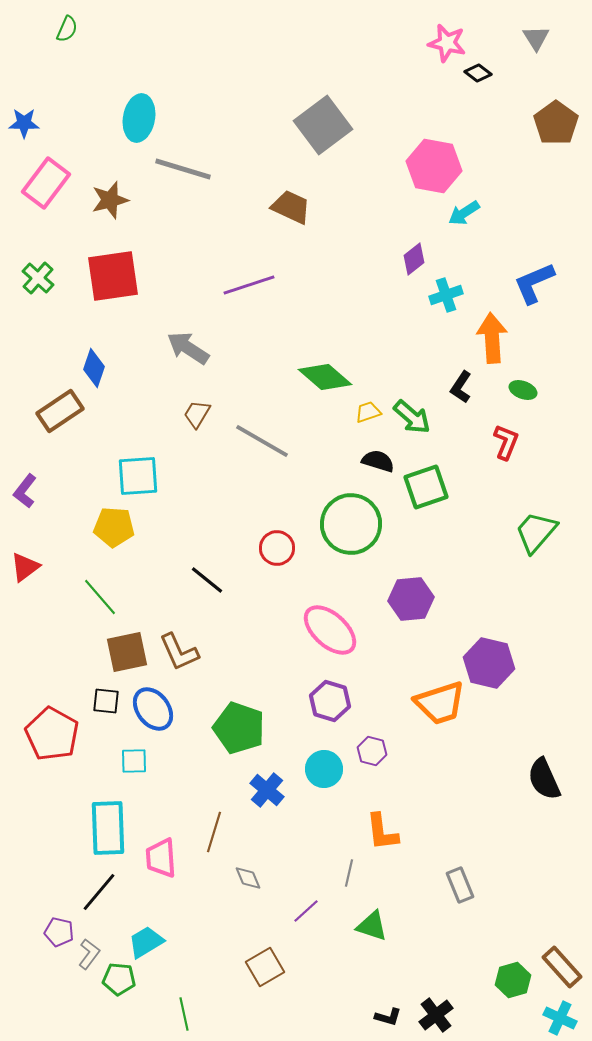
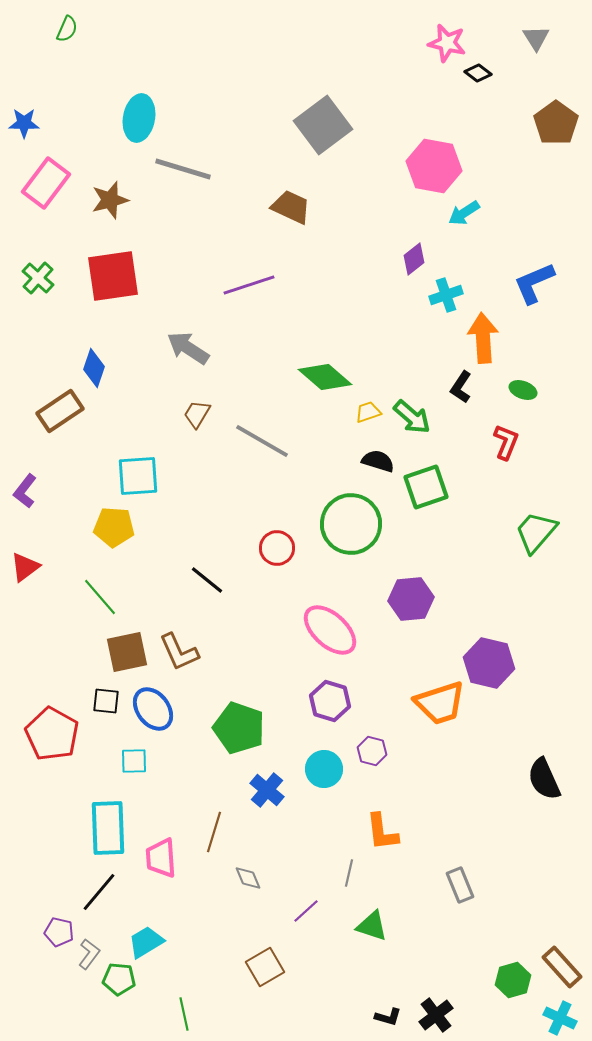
orange arrow at (492, 338): moved 9 px left
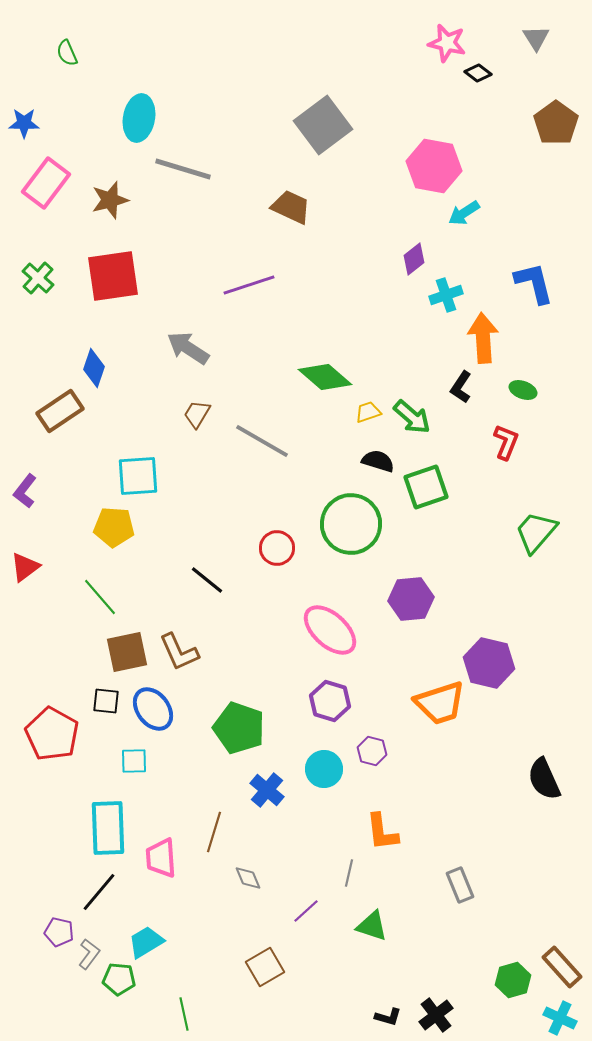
green semicircle at (67, 29): moved 24 px down; rotated 132 degrees clockwise
blue L-shape at (534, 283): rotated 99 degrees clockwise
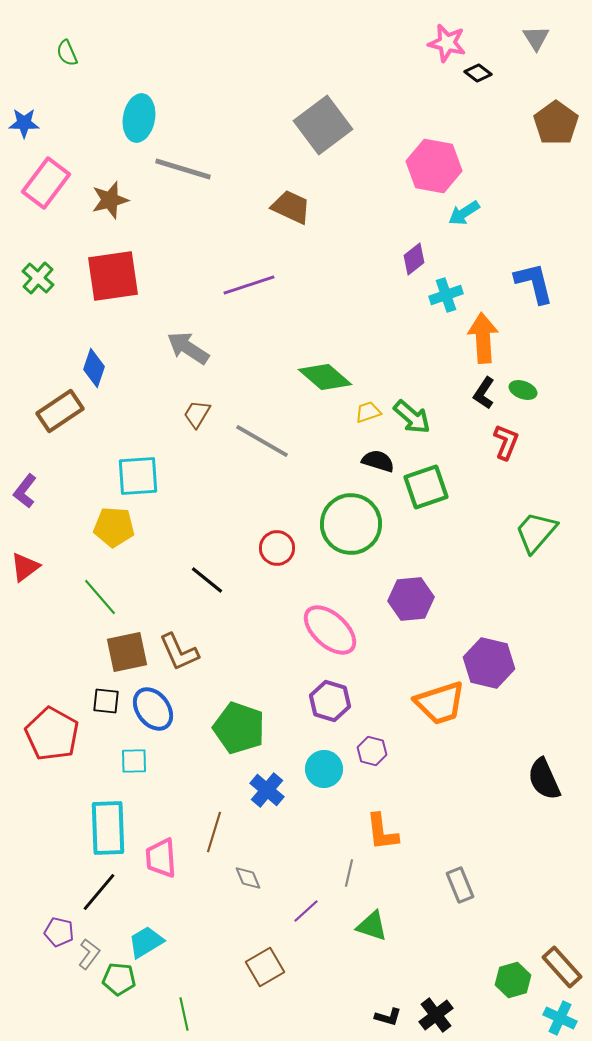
black L-shape at (461, 387): moved 23 px right, 6 px down
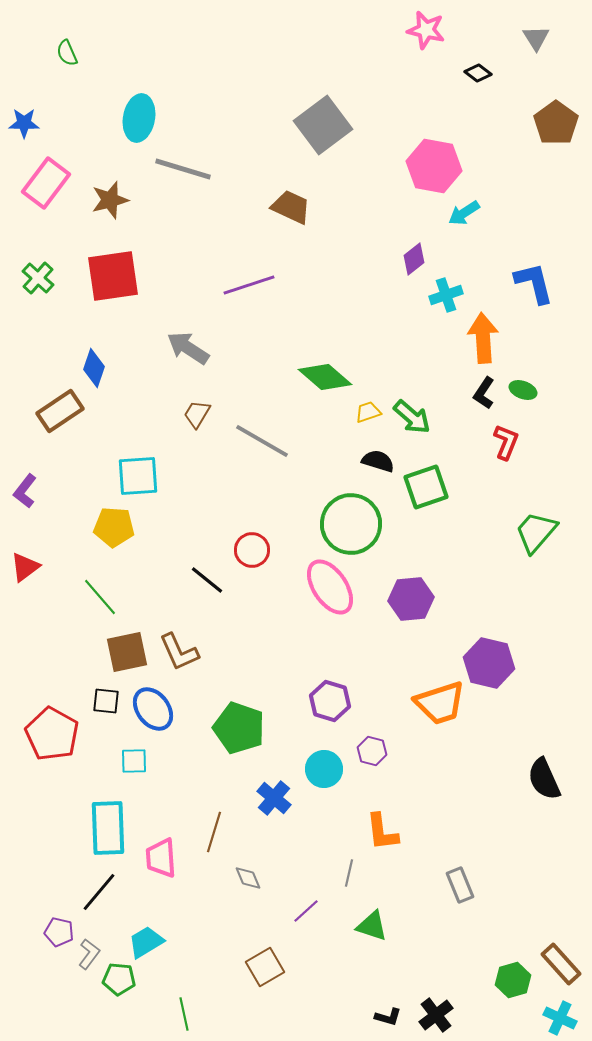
pink star at (447, 43): moved 21 px left, 13 px up
red circle at (277, 548): moved 25 px left, 2 px down
pink ellipse at (330, 630): moved 43 px up; rotated 14 degrees clockwise
blue cross at (267, 790): moved 7 px right, 8 px down
brown rectangle at (562, 967): moved 1 px left, 3 px up
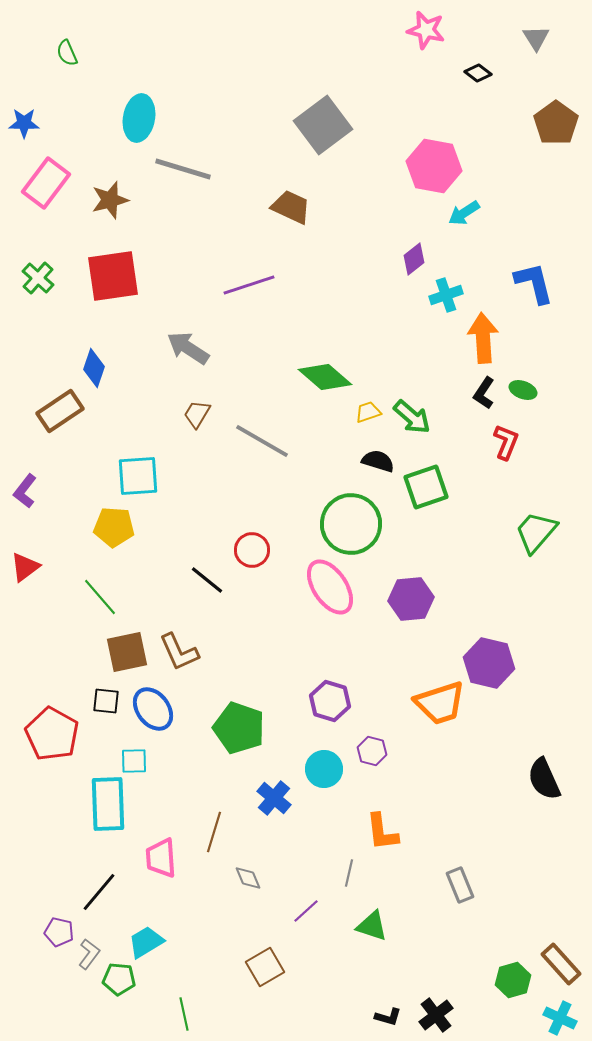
cyan rectangle at (108, 828): moved 24 px up
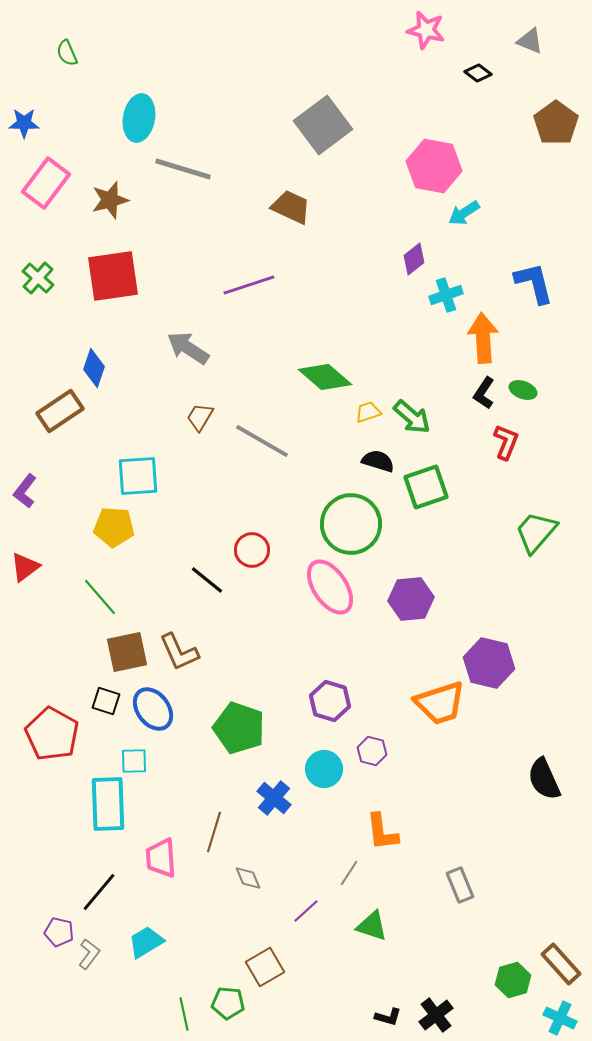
gray triangle at (536, 38): moved 6 px left, 3 px down; rotated 36 degrees counterclockwise
brown trapezoid at (197, 414): moved 3 px right, 3 px down
black square at (106, 701): rotated 12 degrees clockwise
gray line at (349, 873): rotated 20 degrees clockwise
green pentagon at (119, 979): moved 109 px right, 24 px down
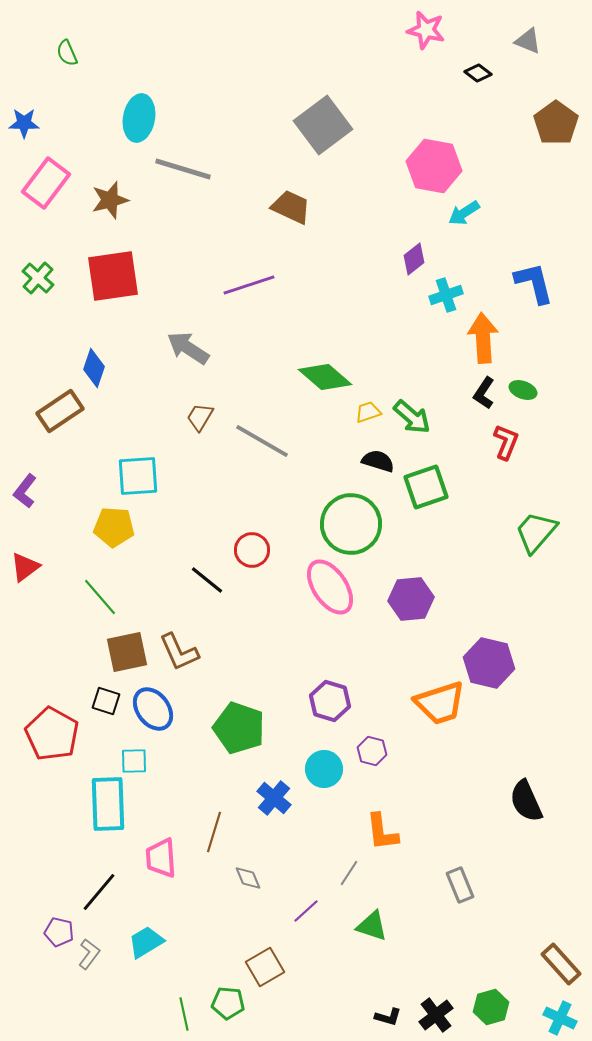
gray triangle at (530, 41): moved 2 px left
black semicircle at (544, 779): moved 18 px left, 22 px down
green hexagon at (513, 980): moved 22 px left, 27 px down
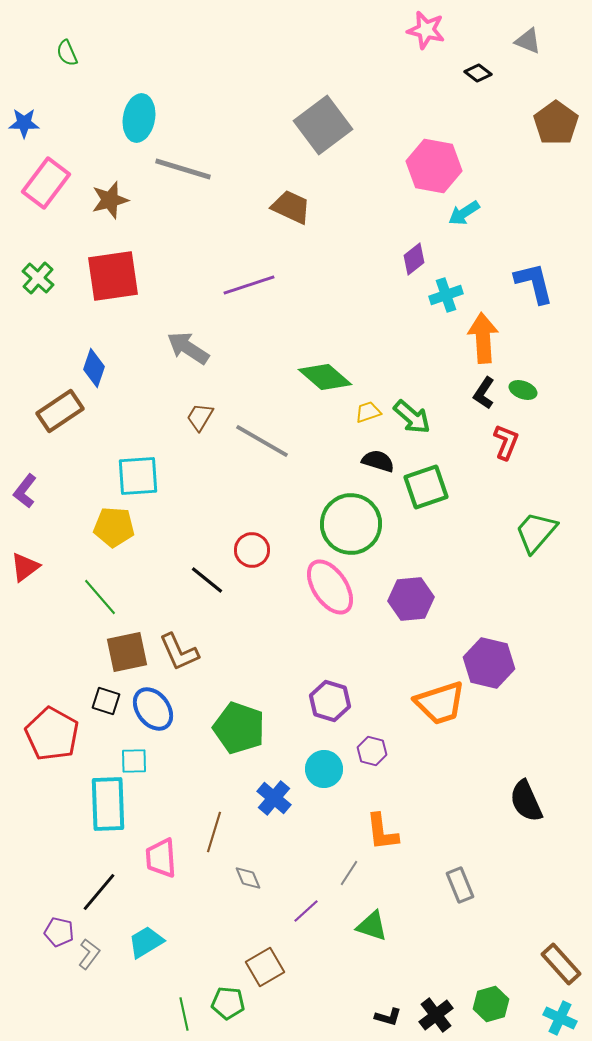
green hexagon at (491, 1007): moved 3 px up
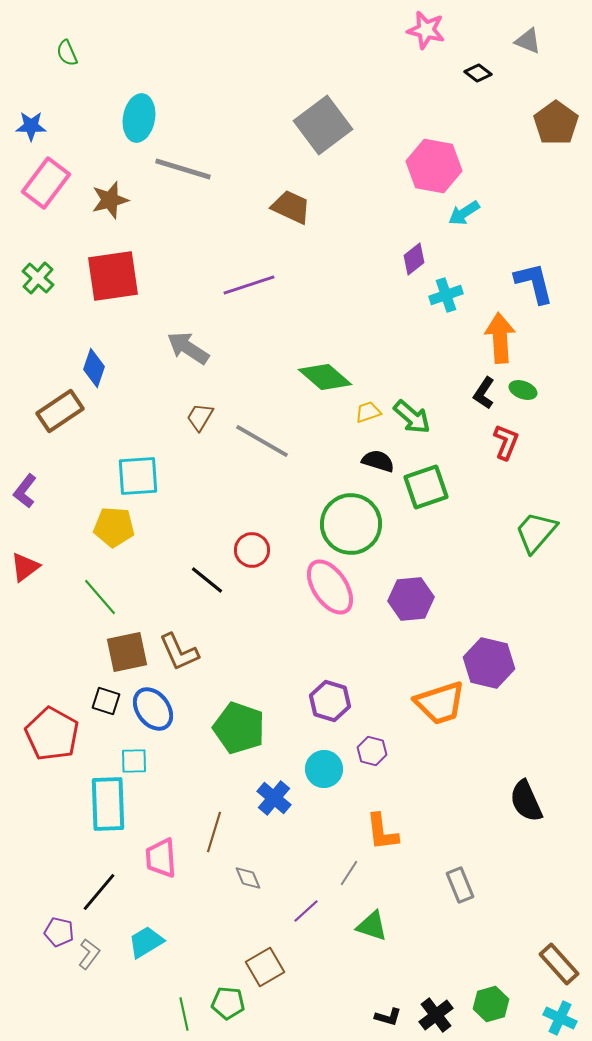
blue star at (24, 123): moved 7 px right, 3 px down
orange arrow at (483, 338): moved 17 px right
brown rectangle at (561, 964): moved 2 px left
